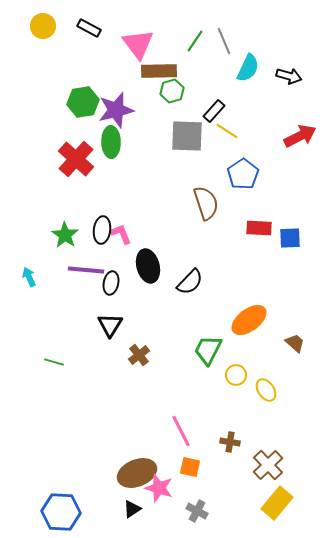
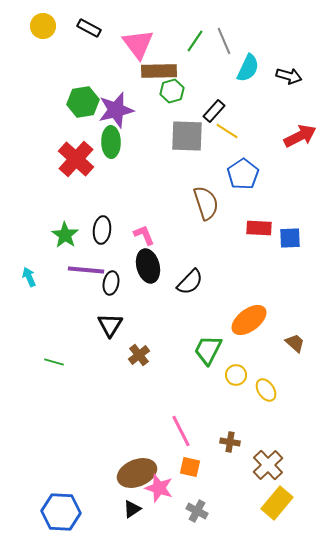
pink L-shape at (121, 234): moved 23 px right, 1 px down
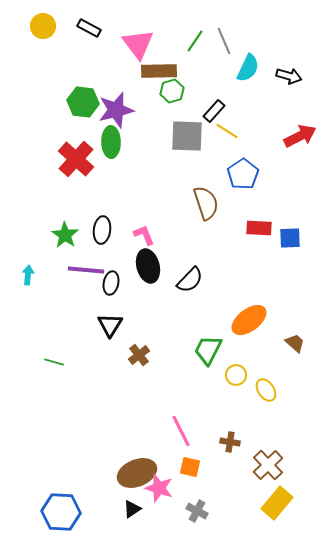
green hexagon at (83, 102): rotated 16 degrees clockwise
cyan arrow at (29, 277): moved 1 px left, 2 px up; rotated 30 degrees clockwise
black semicircle at (190, 282): moved 2 px up
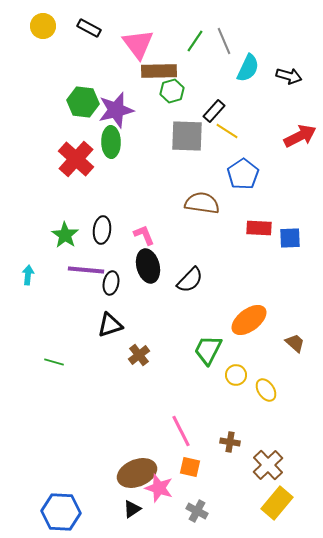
brown semicircle at (206, 203): moved 4 px left; rotated 64 degrees counterclockwise
black triangle at (110, 325): rotated 40 degrees clockwise
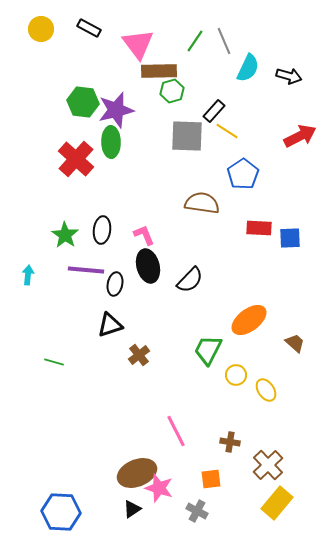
yellow circle at (43, 26): moved 2 px left, 3 px down
black ellipse at (111, 283): moved 4 px right, 1 px down
pink line at (181, 431): moved 5 px left
orange square at (190, 467): moved 21 px right, 12 px down; rotated 20 degrees counterclockwise
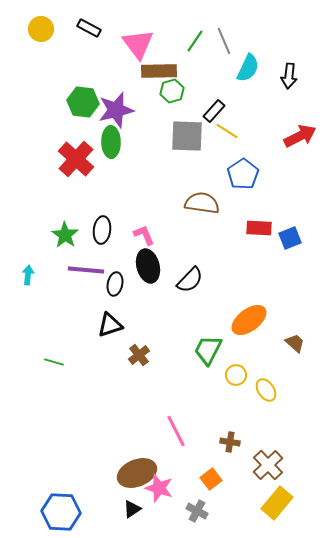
black arrow at (289, 76): rotated 80 degrees clockwise
blue square at (290, 238): rotated 20 degrees counterclockwise
orange square at (211, 479): rotated 30 degrees counterclockwise
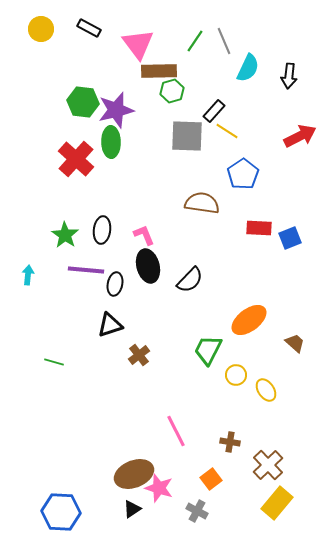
brown ellipse at (137, 473): moved 3 px left, 1 px down
